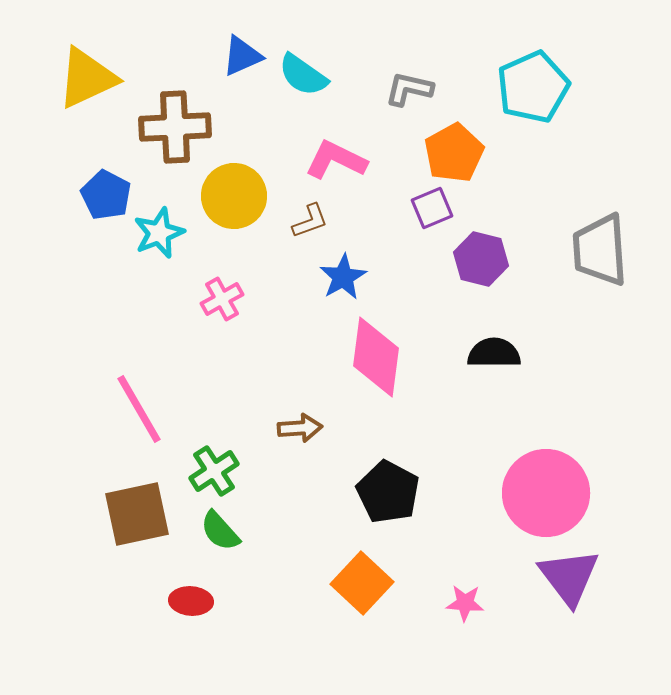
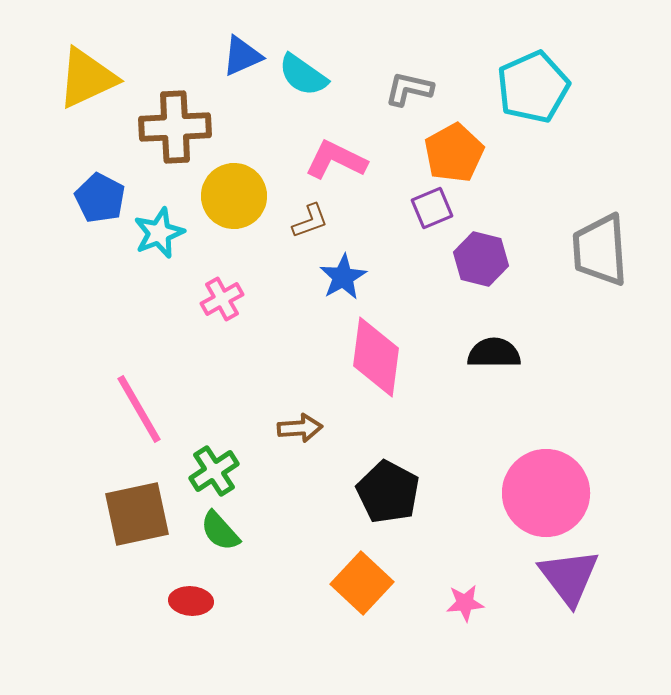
blue pentagon: moved 6 px left, 3 px down
pink star: rotated 9 degrees counterclockwise
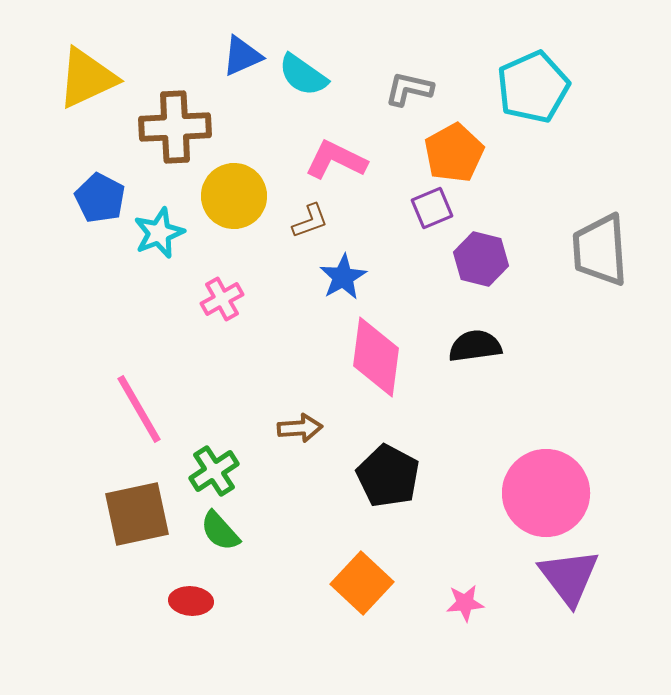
black semicircle: moved 19 px left, 7 px up; rotated 8 degrees counterclockwise
black pentagon: moved 16 px up
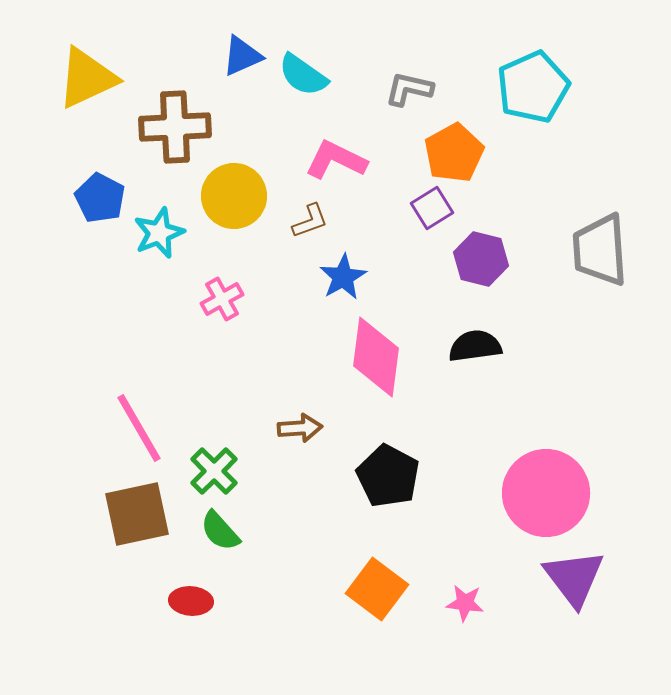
purple square: rotated 9 degrees counterclockwise
pink line: moved 19 px down
green cross: rotated 12 degrees counterclockwise
purple triangle: moved 5 px right, 1 px down
orange square: moved 15 px right, 6 px down; rotated 6 degrees counterclockwise
pink star: rotated 12 degrees clockwise
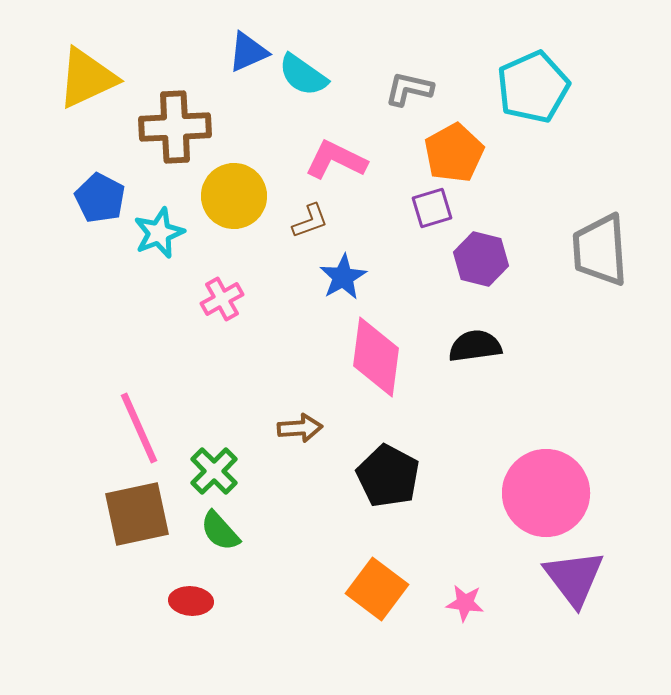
blue triangle: moved 6 px right, 4 px up
purple square: rotated 15 degrees clockwise
pink line: rotated 6 degrees clockwise
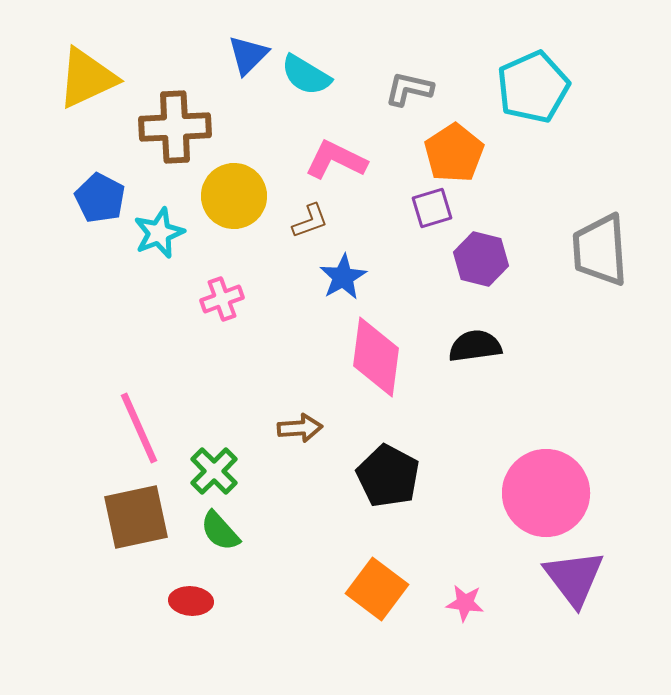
blue triangle: moved 3 px down; rotated 21 degrees counterclockwise
cyan semicircle: moved 3 px right; rotated 4 degrees counterclockwise
orange pentagon: rotated 4 degrees counterclockwise
pink cross: rotated 9 degrees clockwise
brown square: moved 1 px left, 3 px down
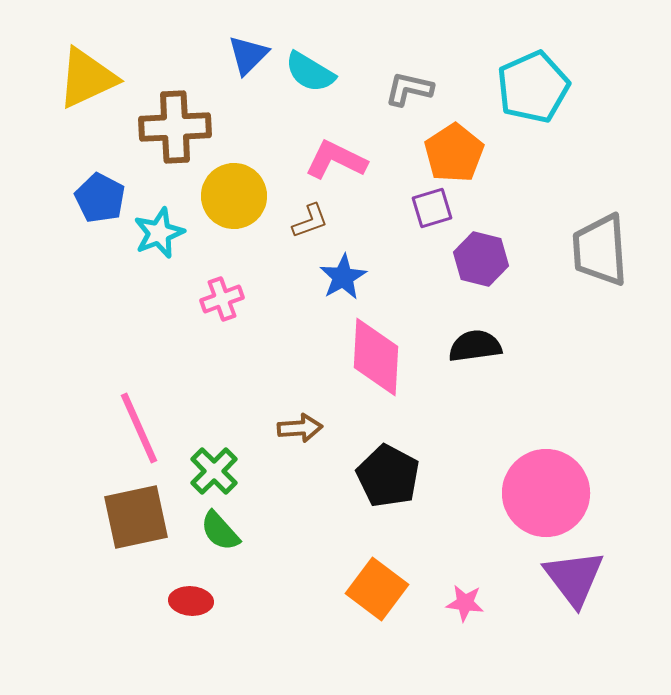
cyan semicircle: moved 4 px right, 3 px up
pink diamond: rotated 4 degrees counterclockwise
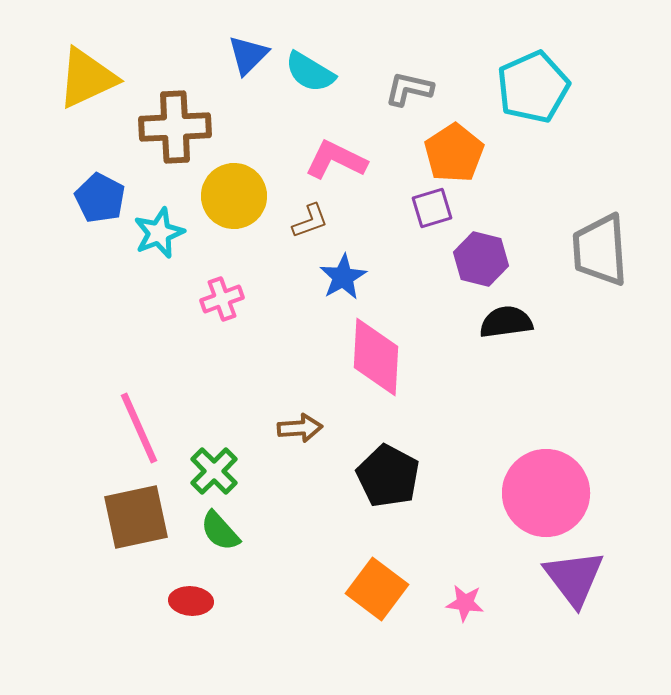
black semicircle: moved 31 px right, 24 px up
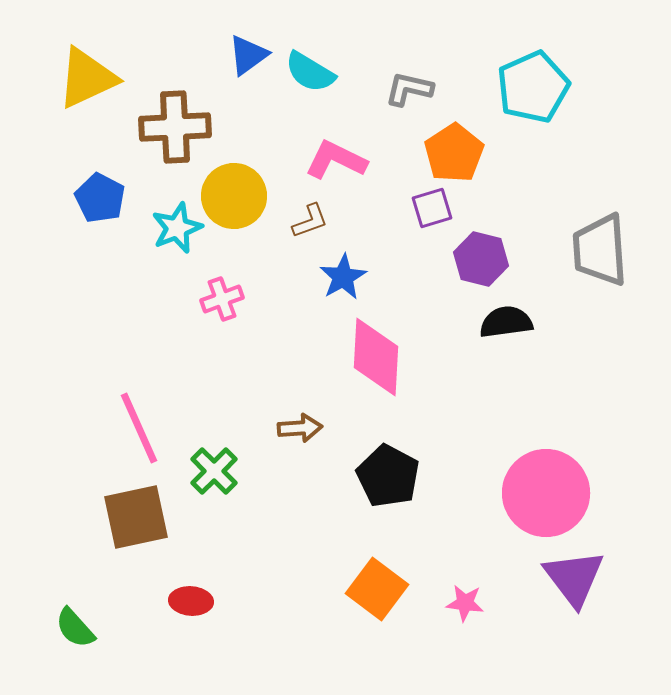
blue triangle: rotated 9 degrees clockwise
cyan star: moved 18 px right, 5 px up
green semicircle: moved 145 px left, 97 px down
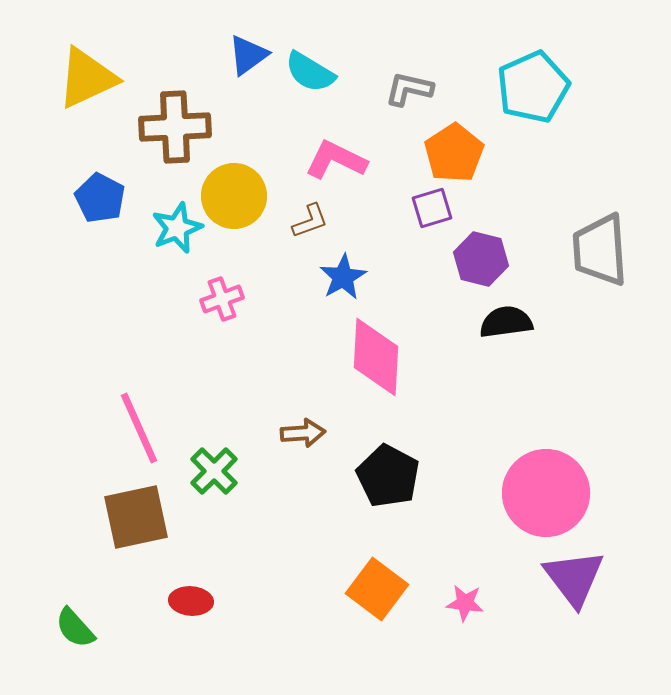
brown arrow: moved 3 px right, 5 px down
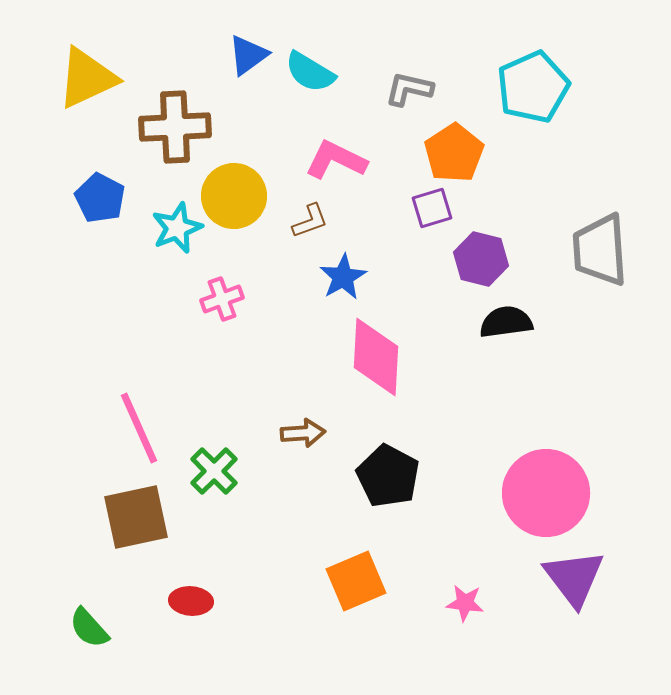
orange square: moved 21 px left, 8 px up; rotated 30 degrees clockwise
green semicircle: moved 14 px right
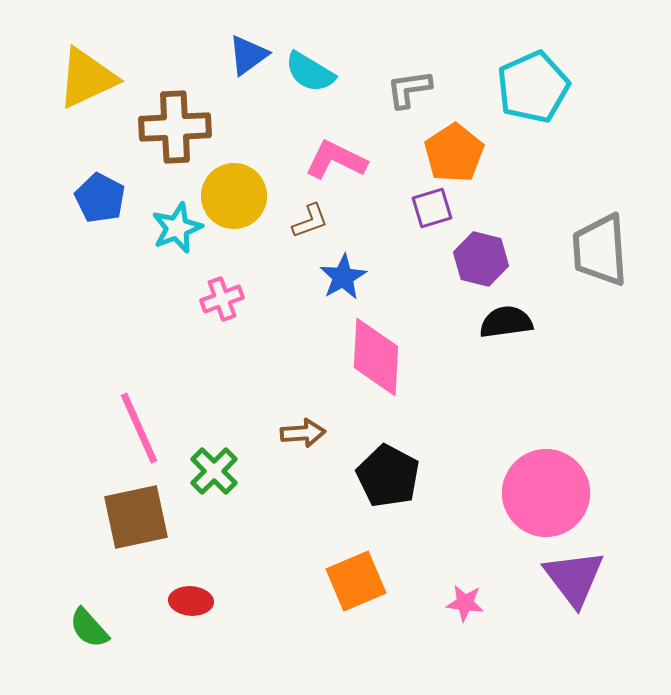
gray L-shape: rotated 21 degrees counterclockwise
